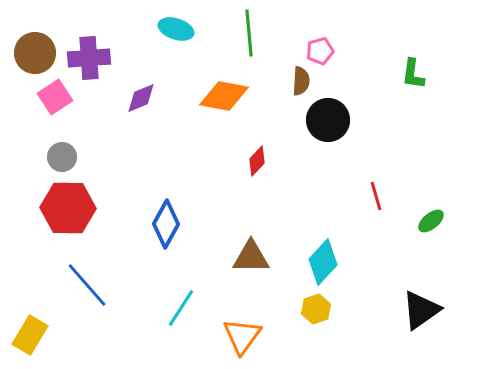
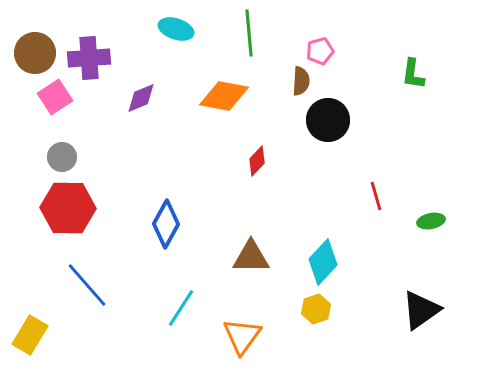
green ellipse: rotated 28 degrees clockwise
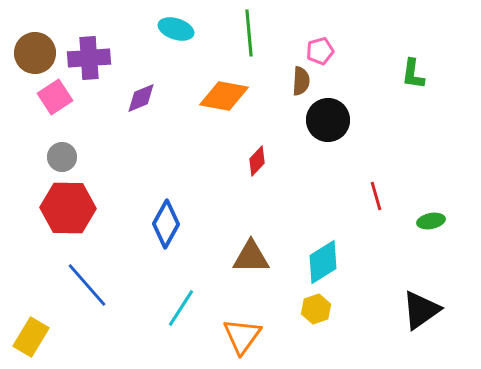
cyan diamond: rotated 15 degrees clockwise
yellow rectangle: moved 1 px right, 2 px down
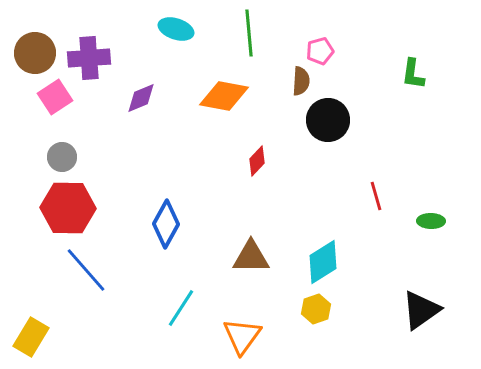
green ellipse: rotated 12 degrees clockwise
blue line: moved 1 px left, 15 px up
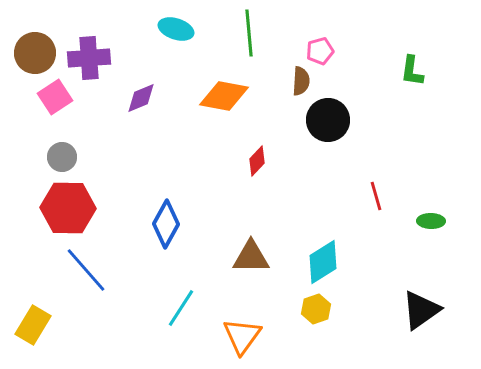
green L-shape: moved 1 px left, 3 px up
yellow rectangle: moved 2 px right, 12 px up
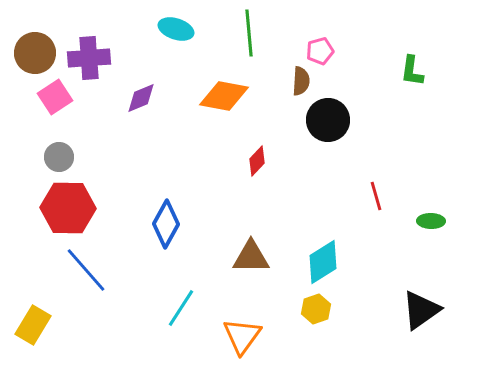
gray circle: moved 3 px left
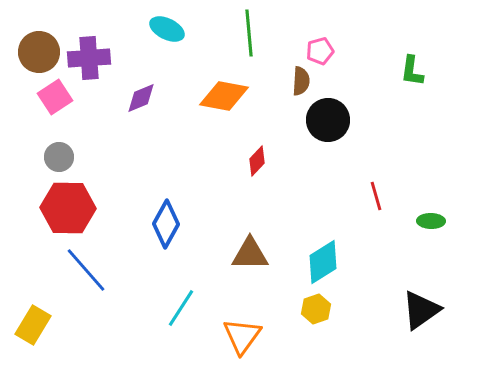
cyan ellipse: moved 9 px left; rotated 8 degrees clockwise
brown circle: moved 4 px right, 1 px up
brown triangle: moved 1 px left, 3 px up
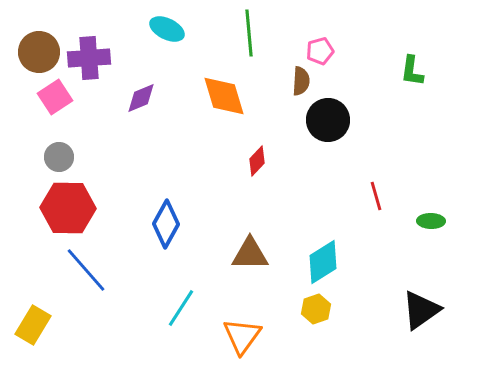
orange diamond: rotated 63 degrees clockwise
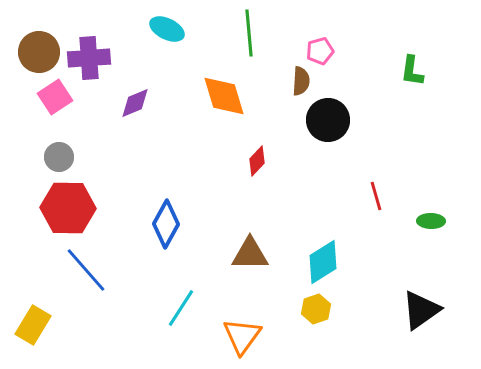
purple diamond: moved 6 px left, 5 px down
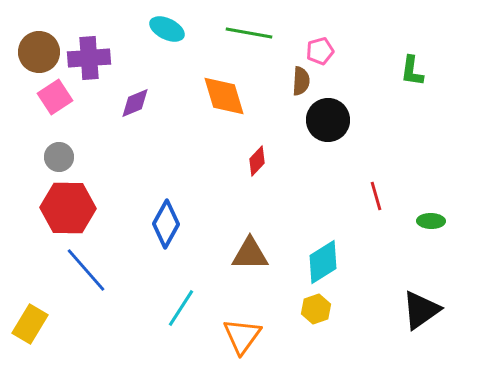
green line: rotated 75 degrees counterclockwise
yellow rectangle: moved 3 px left, 1 px up
